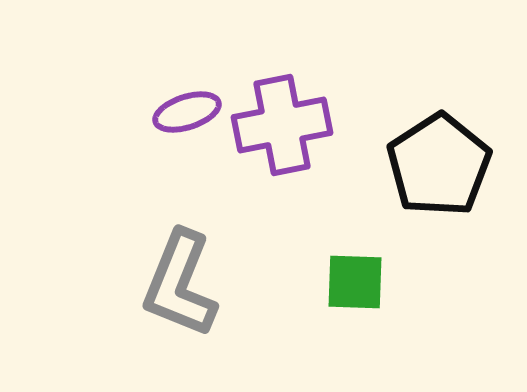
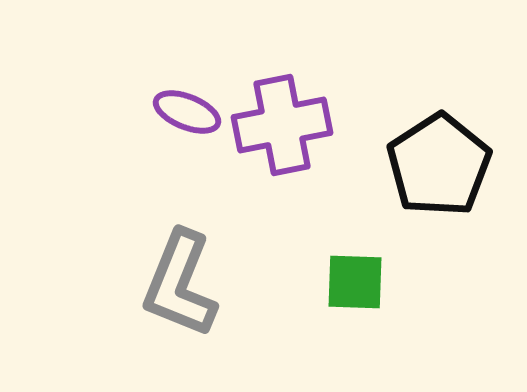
purple ellipse: rotated 40 degrees clockwise
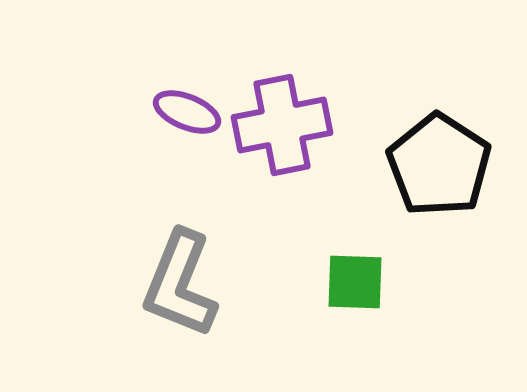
black pentagon: rotated 6 degrees counterclockwise
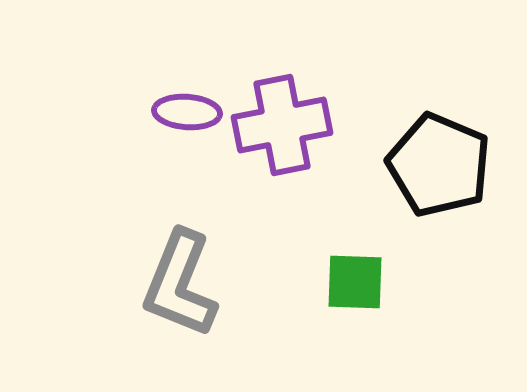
purple ellipse: rotated 18 degrees counterclockwise
black pentagon: rotated 10 degrees counterclockwise
